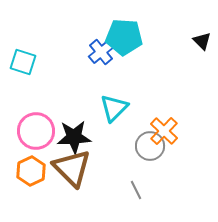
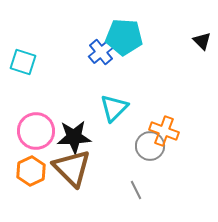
orange cross: rotated 24 degrees counterclockwise
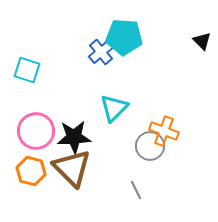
cyan square: moved 4 px right, 8 px down
orange hexagon: rotated 20 degrees counterclockwise
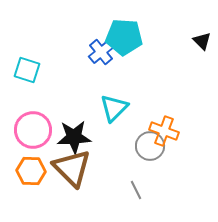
pink circle: moved 3 px left, 1 px up
orange hexagon: rotated 12 degrees counterclockwise
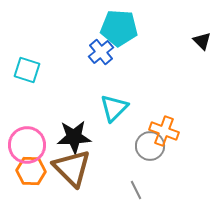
cyan pentagon: moved 5 px left, 9 px up
pink circle: moved 6 px left, 15 px down
